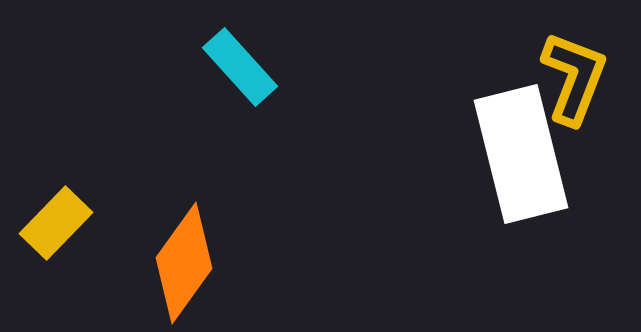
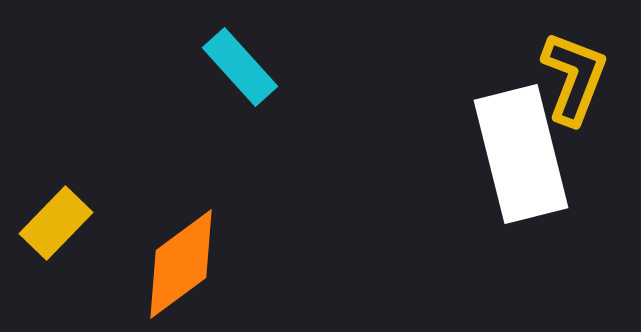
orange diamond: moved 3 px left, 1 px down; rotated 18 degrees clockwise
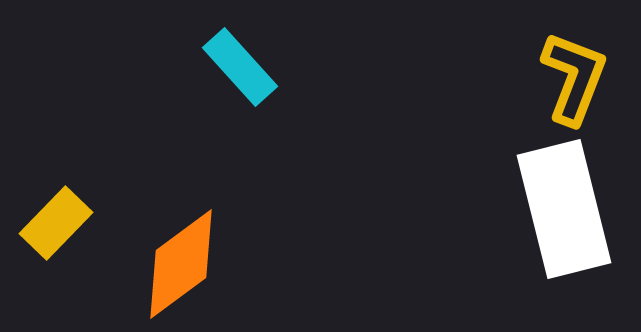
white rectangle: moved 43 px right, 55 px down
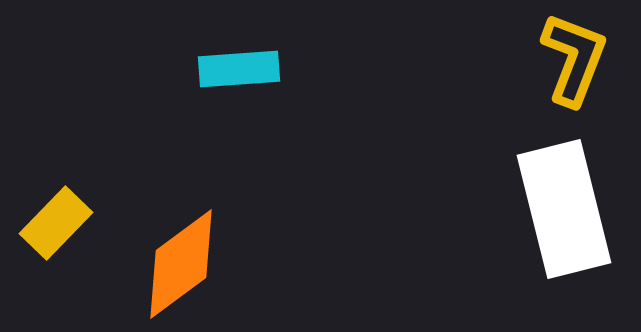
cyan rectangle: moved 1 px left, 2 px down; rotated 52 degrees counterclockwise
yellow L-shape: moved 19 px up
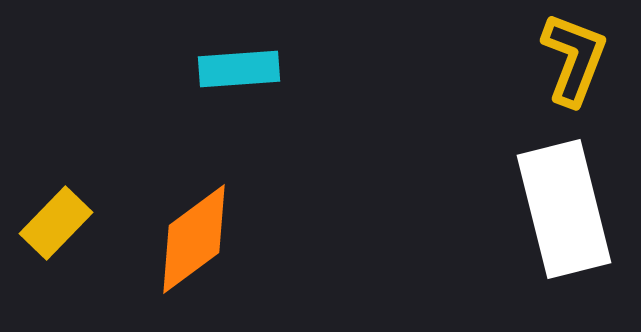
orange diamond: moved 13 px right, 25 px up
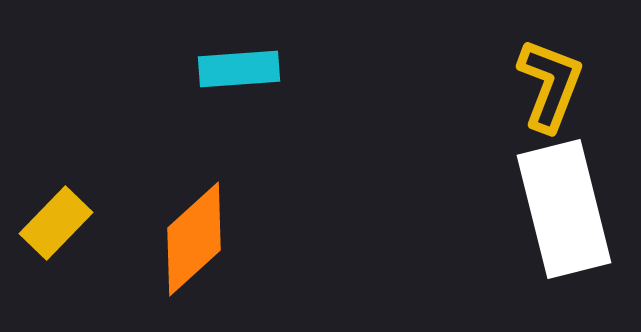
yellow L-shape: moved 24 px left, 26 px down
orange diamond: rotated 6 degrees counterclockwise
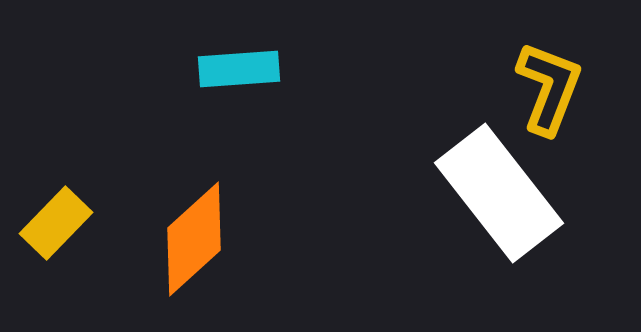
yellow L-shape: moved 1 px left, 3 px down
white rectangle: moved 65 px left, 16 px up; rotated 24 degrees counterclockwise
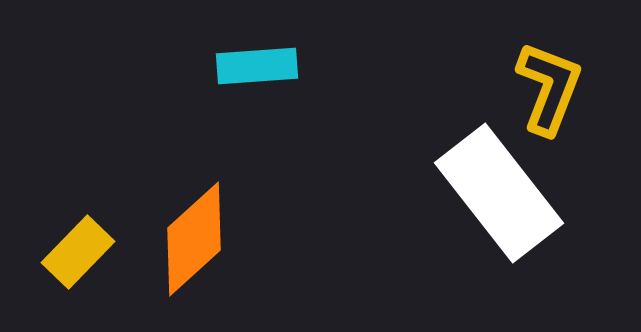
cyan rectangle: moved 18 px right, 3 px up
yellow rectangle: moved 22 px right, 29 px down
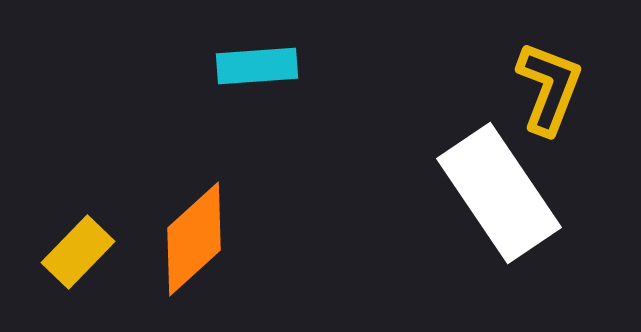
white rectangle: rotated 4 degrees clockwise
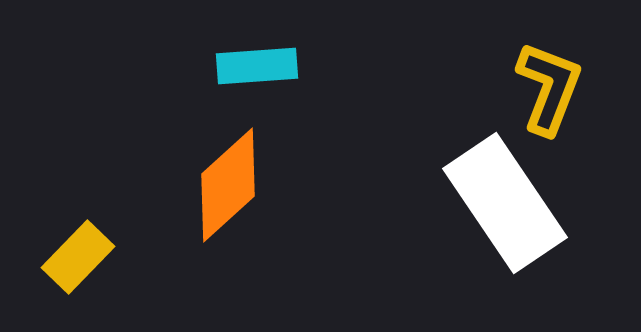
white rectangle: moved 6 px right, 10 px down
orange diamond: moved 34 px right, 54 px up
yellow rectangle: moved 5 px down
